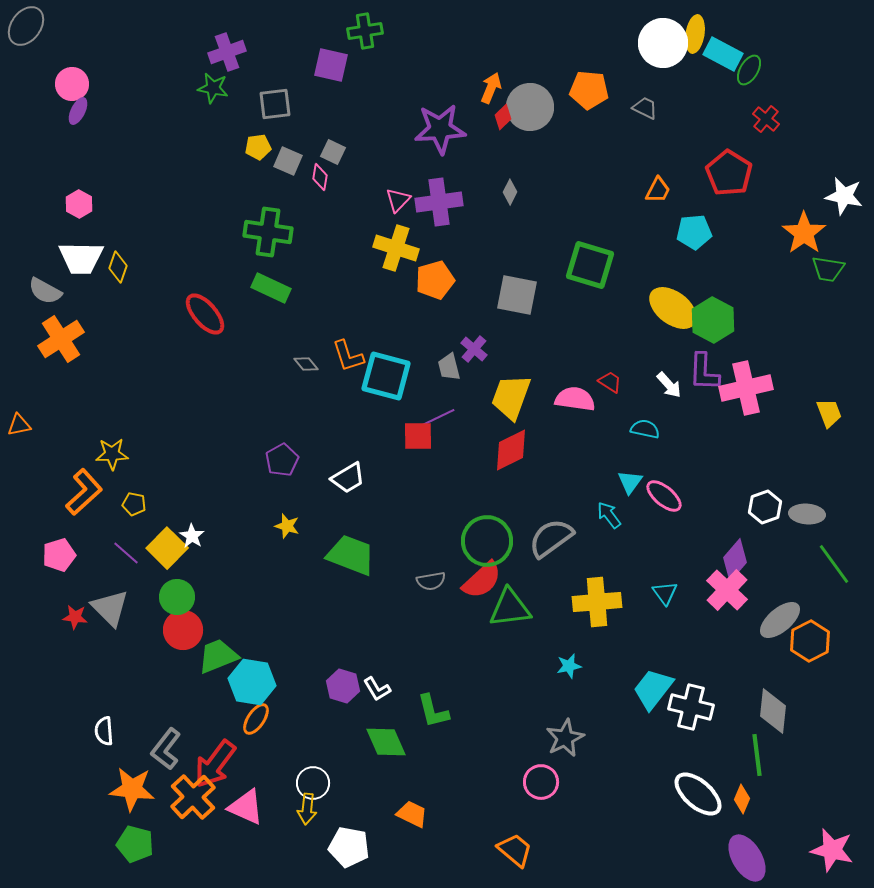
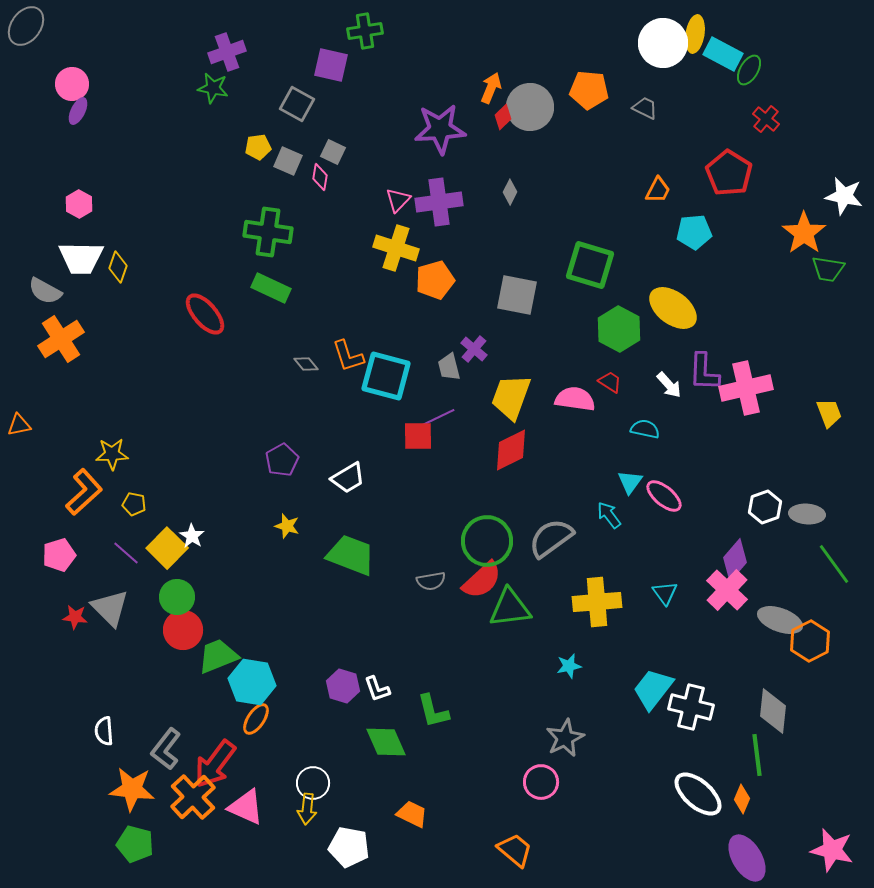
gray square at (275, 104): moved 22 px right; rotated 36 degrees clockwise
green hexagon at (713, 320): moved 94 px left, 9 px down
gray ellipse at (780, 620): rotated 60 degrees clockwise
white L-shape at (377, 689): rotated 12 degrees clockwise
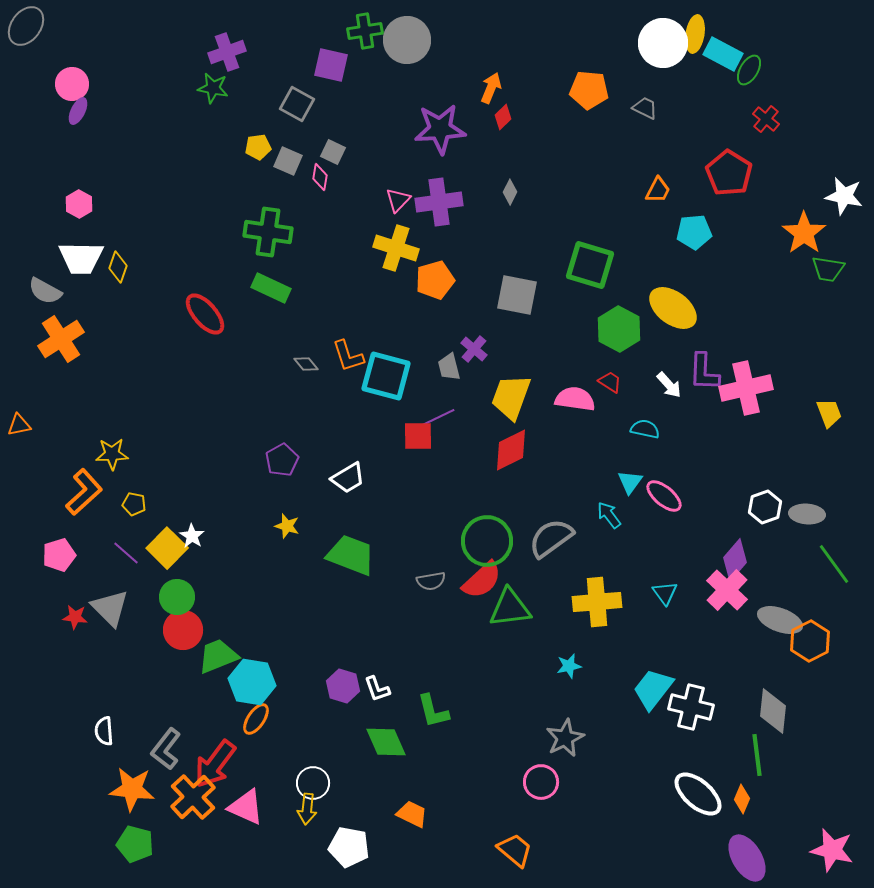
gray circle at (530, 107): moved 123 px left, 67 px up
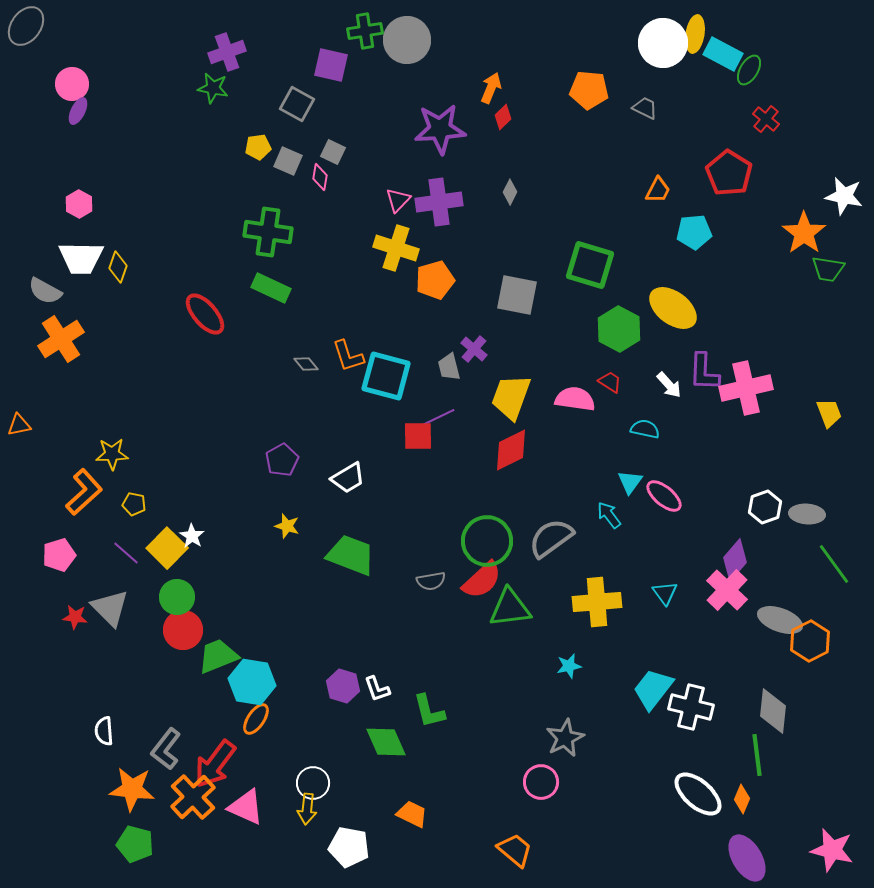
green L-shape at (433, 711): moved 4 px left
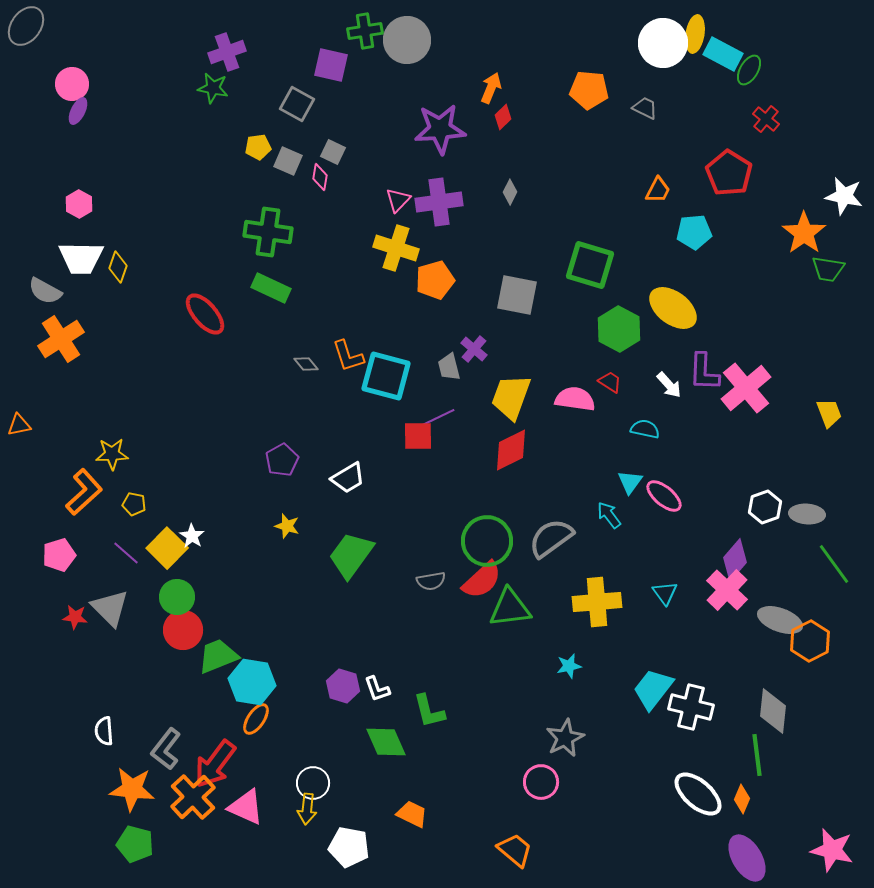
pink cross at (746, 388): rotated 27 degrees counterclockwise
green trapezoid at (351, 555): rotated 75 degrees counterclockwise
